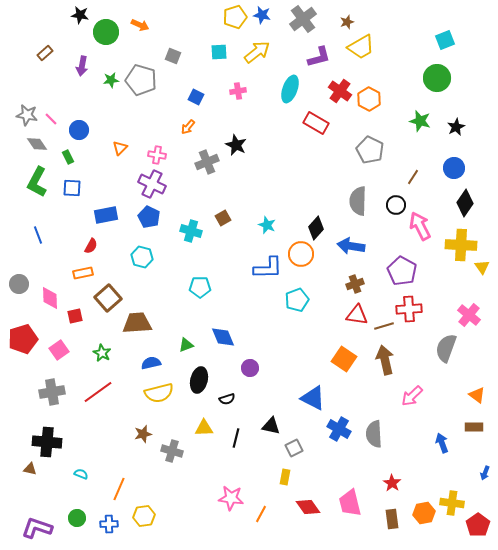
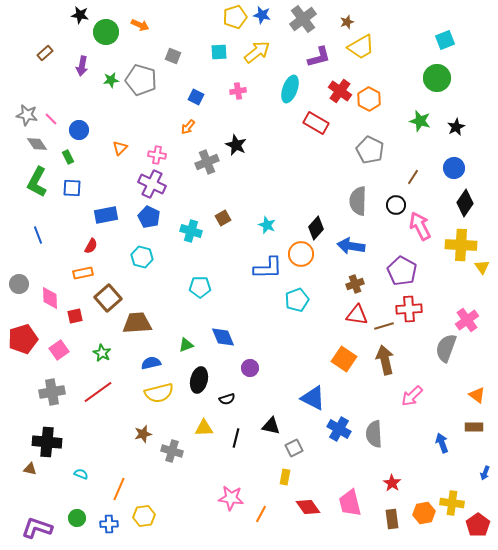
pink cross at (469, 315): moved 2 px left, 5 px down; rotated 15 degrees clockwise
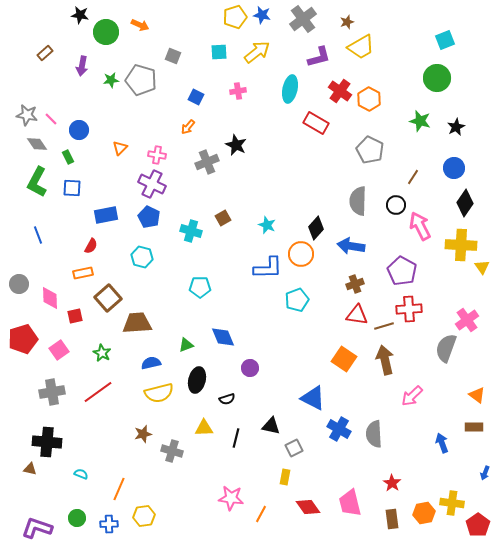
cyan ellipse at (290, 89): rotated 8 degrees counterclockwise
black ellipse at (199, 380): moved 2 px left
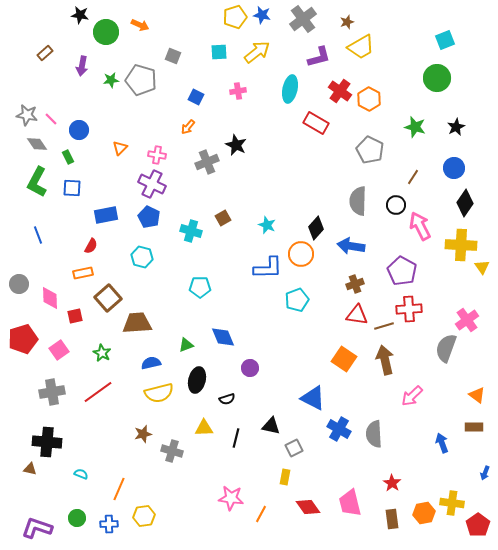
green star at (420, 121): moved 5 px left, 6 px down
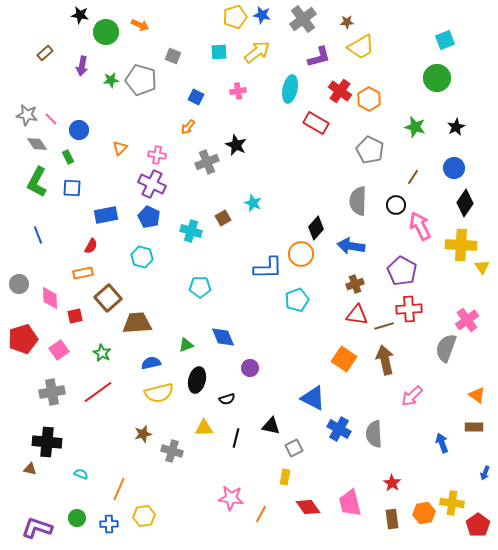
brown star at (347, 22): rotated 16 degrees clockwise
cyan star at (267, 225): moved 14 px left, 22 px up
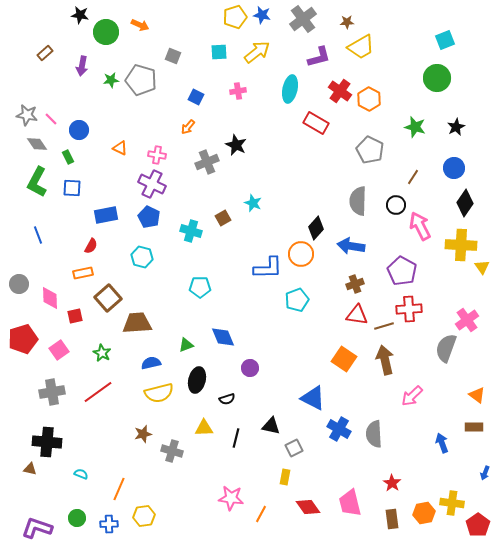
orange triangle at (120, 148): rotated 49 degrees counterclockwise
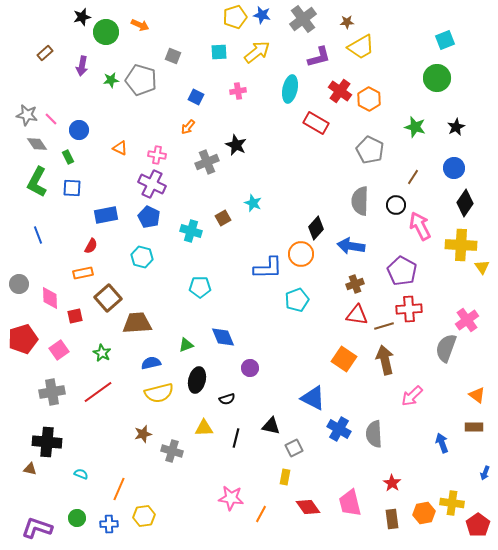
black star at (80, 15): moved 2 px right, 2 px down; rotated 24 degrees counterclockwise
gray semicircle at (358, 201): moved 2 px right
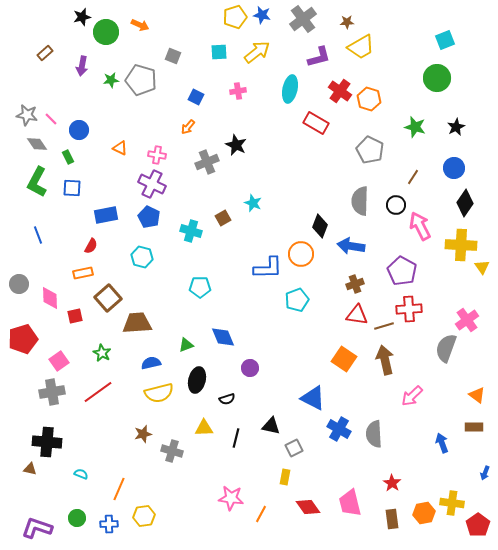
orange hexagon at (369, 99): rotated 10 degrees counterclockwise
black diamond at (316, 228): moved 4 px right, 2 px up; rotated 20 degrees counterclockwise
pink square at (59, 350): moved 11 px down
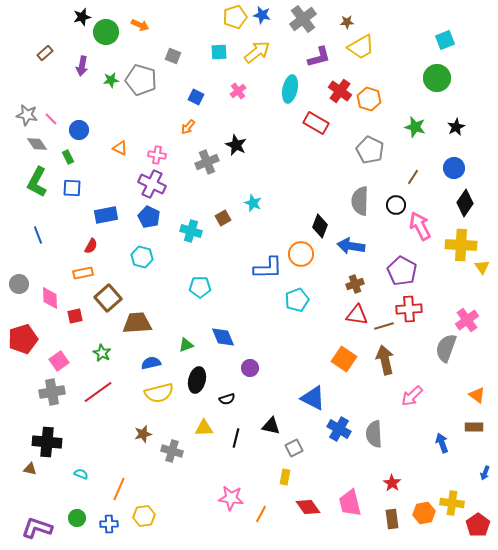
pink cross at (238, 91): rotated 28 degrees counterclockwise
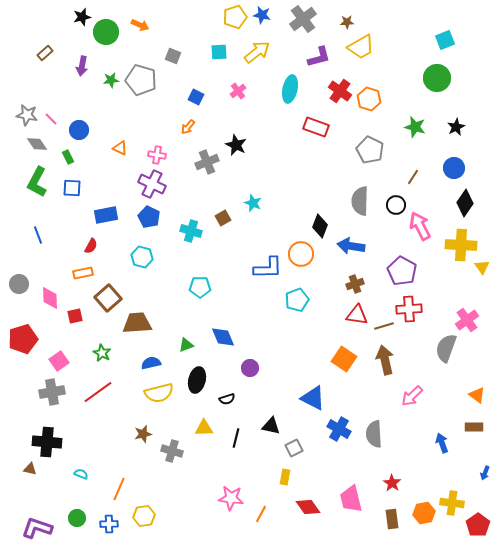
red rectangle at (316, 123): moved 4 px down; rotated 10 degrees counterclockwise
pink trapezoid at (350, 503): moved 1 px right, 4 px up
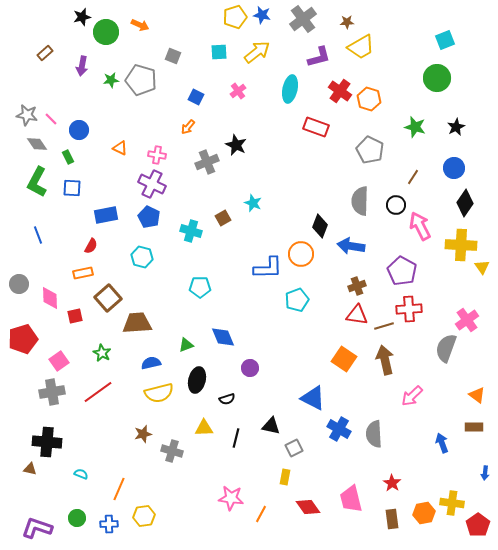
brown cross at (355, 284): moved 2 px right, 2 px down
blue arrow at (485, 473): rotated 16 degrees counterclockwise
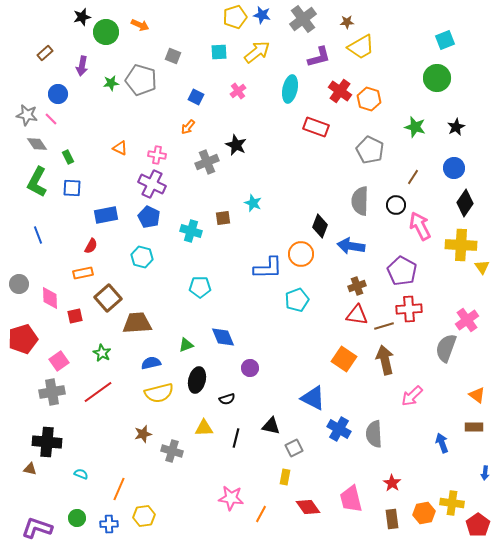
green star at (111, 80): moved 3 px down
blue circle at (79, 130): moved 21 px left, 36 px up
brown square at (223, 218): rotated 21 degrees clockwise
